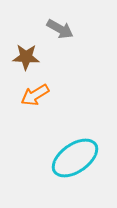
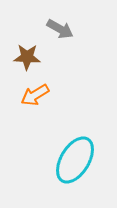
brown star: moved 1 px right
cyan ellipse: moved 2 px down; rotated 24 degrees counterclockwise
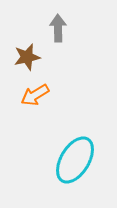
gray arrow: moved 2 px left, 1 px up; rotated 120 degrees counterclockwise
brown star: rotated 16 degrees counterclockwise
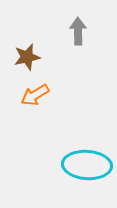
gray arrow: moved 20 px right, 3 px down
cyan ellipse: moved 12 px right, 5 px down; rotated 63 degrees clockwise
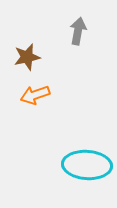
gray arrow: rotated 12 degrees clockwise
orange arrow: rotated 12 degrees clockwise
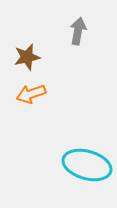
orange arrow: moved 4 px left, 1 px up
cyan ellipse: rotated 12 degrees clockwise
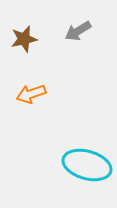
gray arrow: rotated 132 degrees counterclockwise
brown star: moved 3 px left, 18 px up
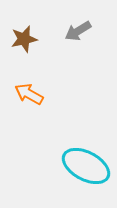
orange arrow: moved 2 px left; rotated 48 degrees clockwise
cyan ellipse: moved 1 px left, 1 px down; rotated 12 degrees clockwise
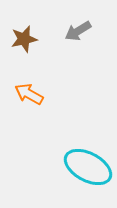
cyan ellipse: moved 2 px right, 1 px down
